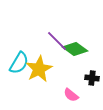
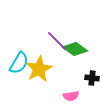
pink semicircle: moved 1 px down; rotated 49 degrees counterclockwise
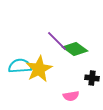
cyan semicircle: moved 1 px right, 3 px down; rotated 125 degrees counterclockwise
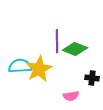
purple line: rotated 45 degrees clockwise
green diamond: rotated 15 degrees counterclockwise
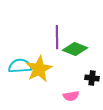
purple line: moved 4 px up
